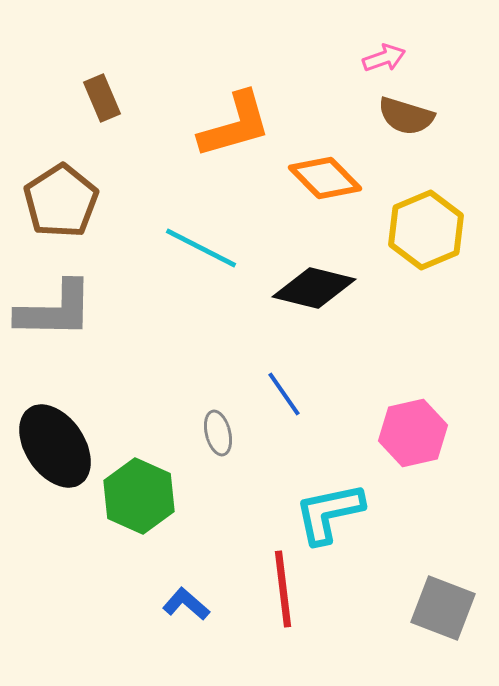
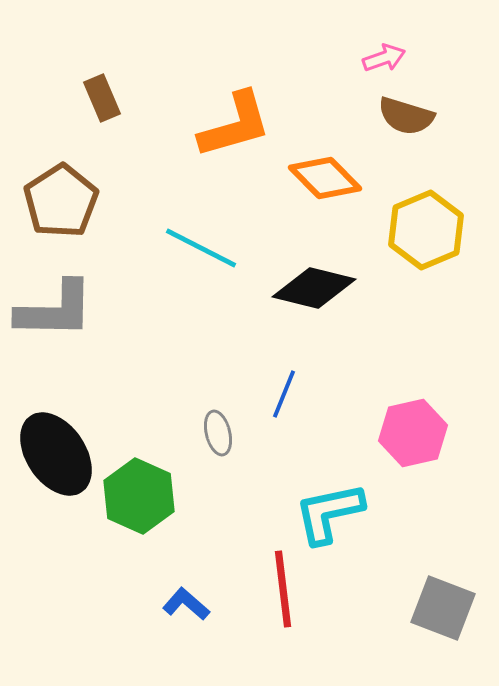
blue line: rotated 57 degrees clockwise
black ellipse: moved 1 px right, 8 px down
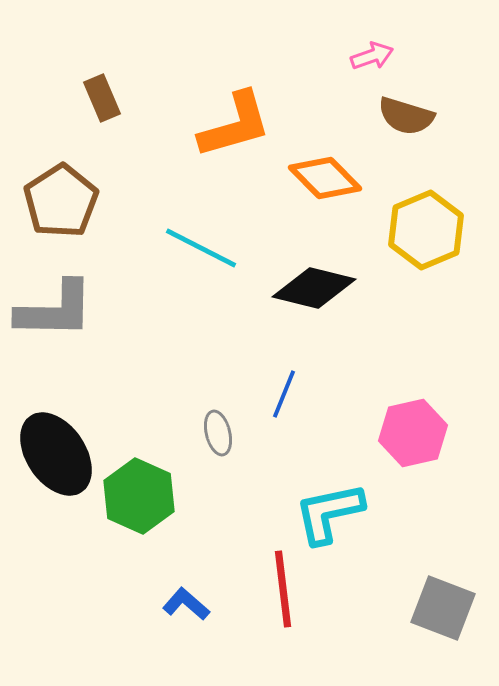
pink arrow: moved 12 px left, 2 px up
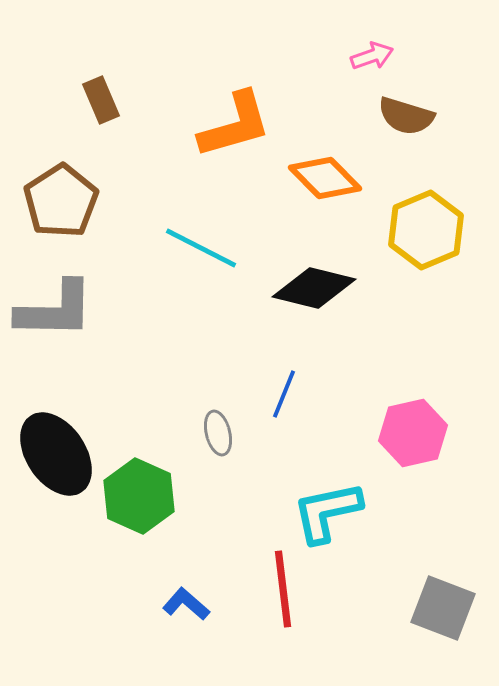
brown rectangle: moved 1 px left, 2 px down
cyan L-shape: moved 2 px left, 1 px up
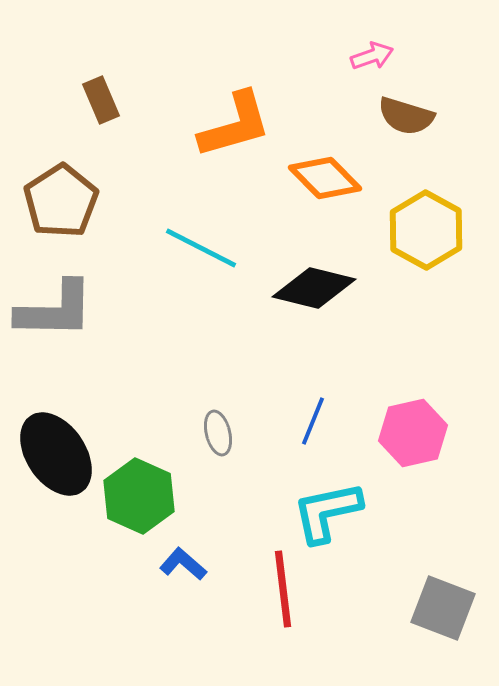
yellow hexagon: rotated 8 degrees counterclockwise
blue line: moved 29 px right, 27 px down
blue L-shape: moved 3 px left, 40 px up
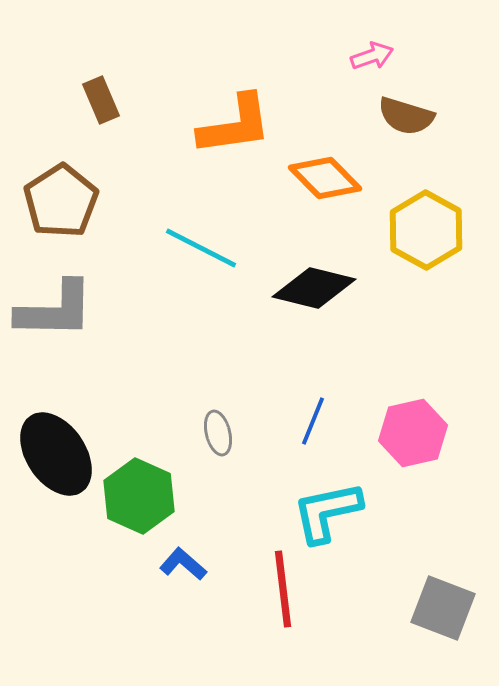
orange L-shape: rotated 8 degrees clockwise
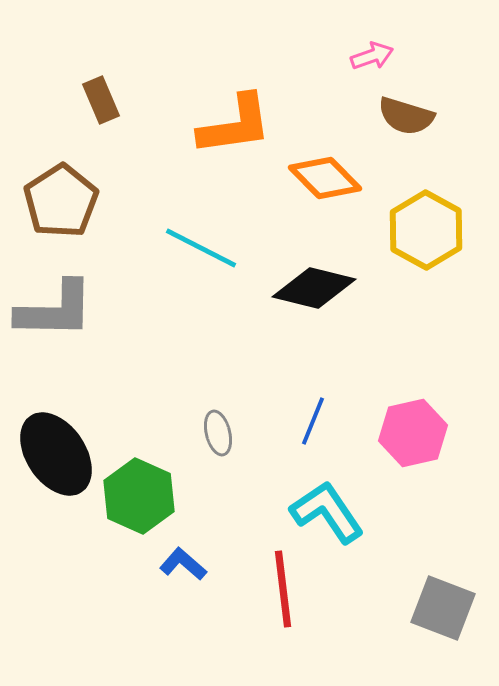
cyan L-shape: rotated 68 degrees clockwise
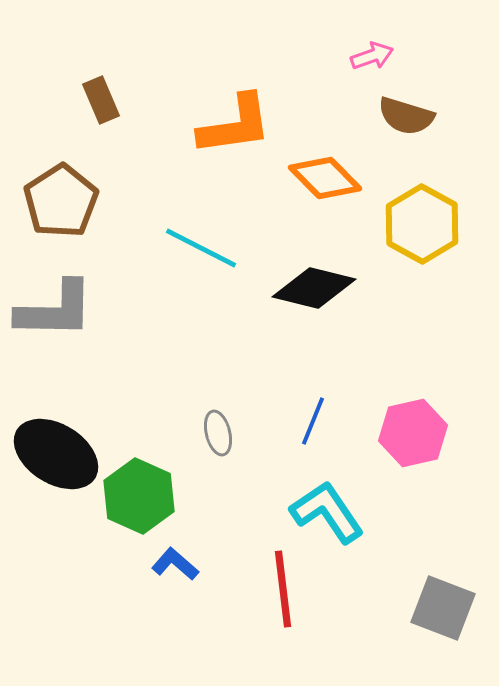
yellow hexagon: moved 4 px left, 6 px up
black ellipse: rotated 24 degrees counterclockwise
blue L-shape: moved 8 px left
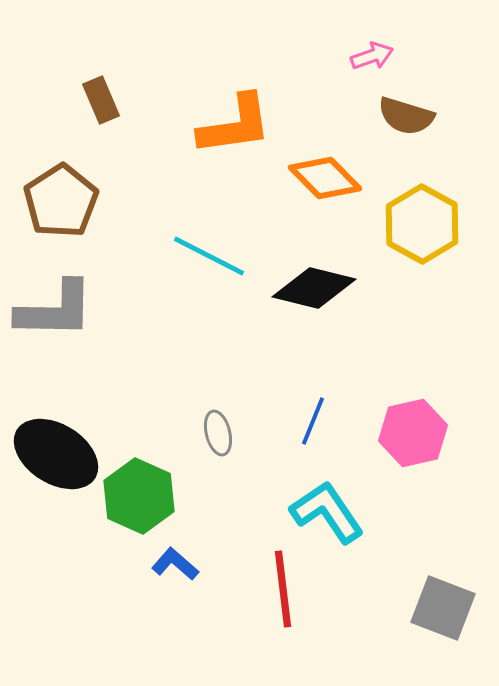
cyan line: moved 8 px right, 8 px down
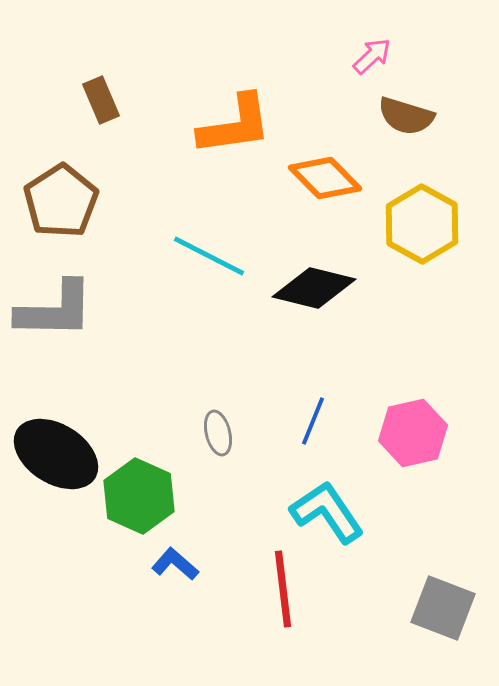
pink arrow: rotated 24 degrees counterclockwise
